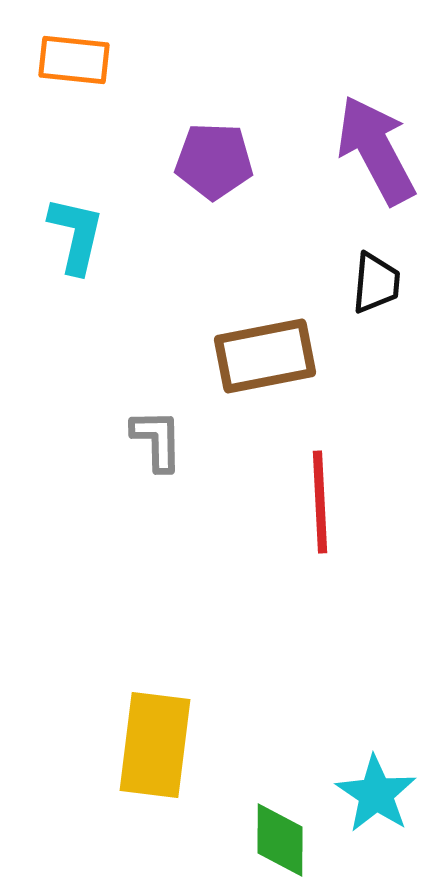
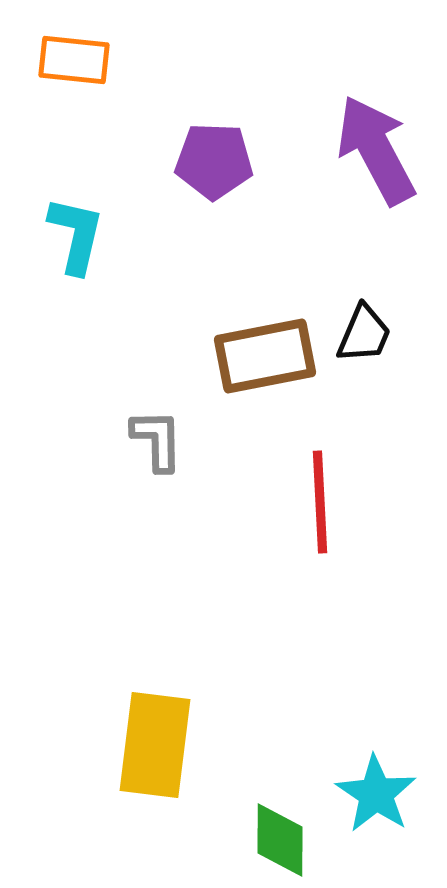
black trapezoid: moved 12 px left, 51 px down; rotated 18 degrees clockwise
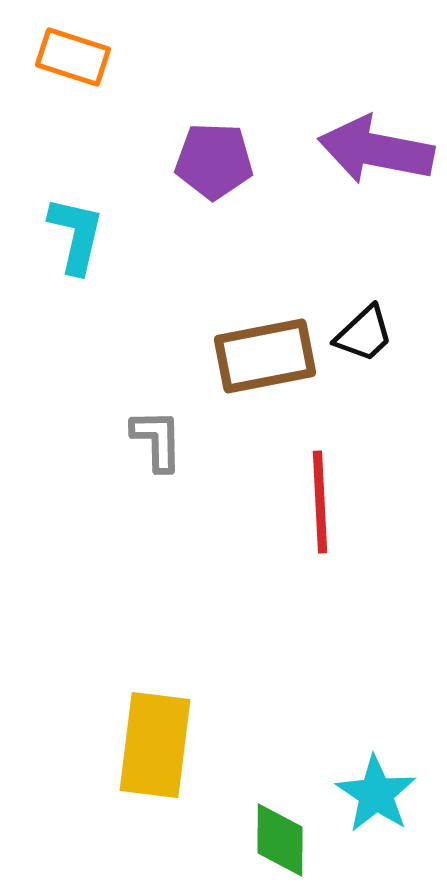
orange rectangle: moved 1 px left, 3 px up; rotated 12 degrees clockwise
purple arrow: rotated 51 degrees counterclockwise
black trapezoid: rotated 24 degrees clockwise
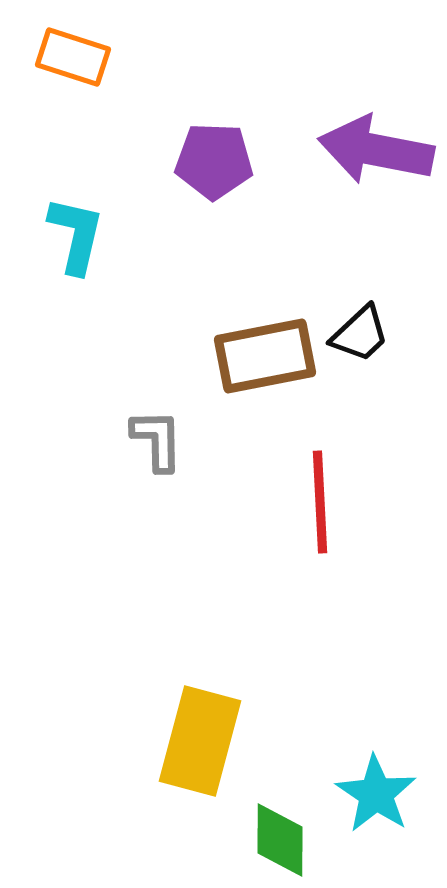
black trapezoid: moved 4 px left
yellow rectangle: moved 45 px right, 4 px up; rotated 8 degrees clockwise
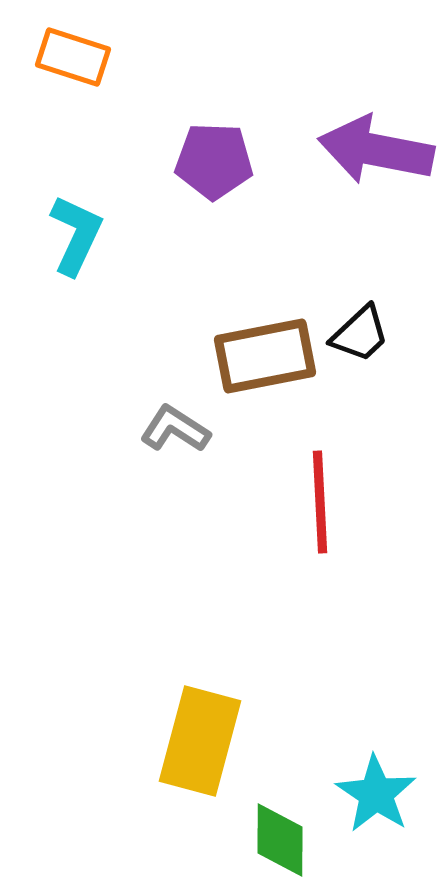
cyan L-shape: rotated 12 degrees clockwise
gray L-shape: moved 18 px right, 11 px up; rotated 56 degrees counterclockwise
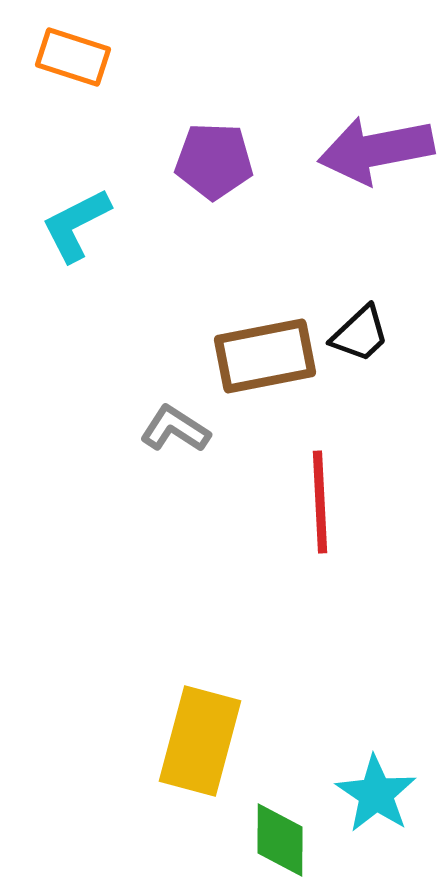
purple arrow: rotated 22 degrees counterclockwise
cyan L-shape: moved 10 px up; rotated 142 degrees counterclockwise
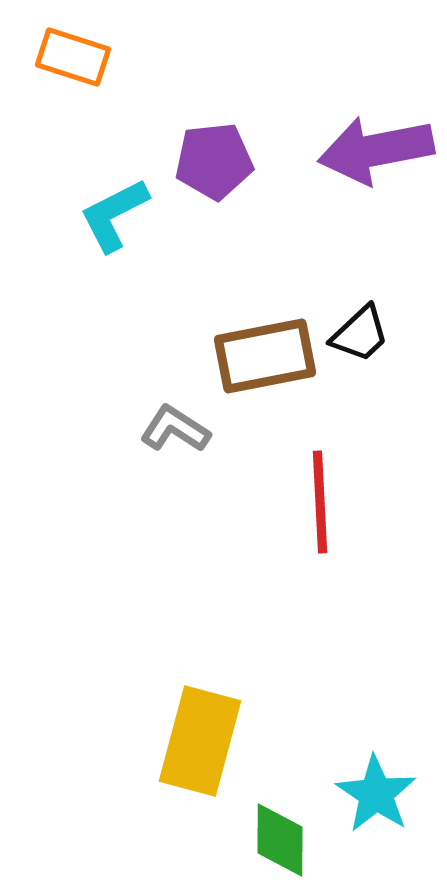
purple pentagon: rotated 8 degrees counterclockwise
cyan L-shape: moved 38 px right, 10 px up
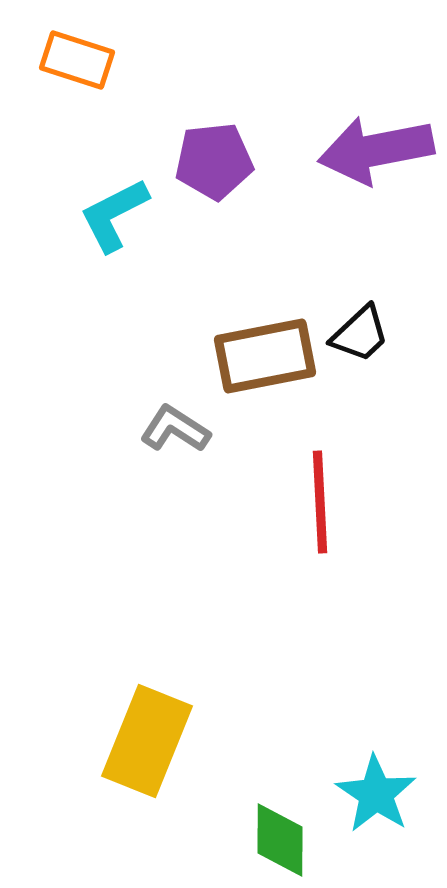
orange rectangle: moved 4 px right, 3 px down
yellow rectangle: moved 53 px left; rotated 7 degrees clockwise
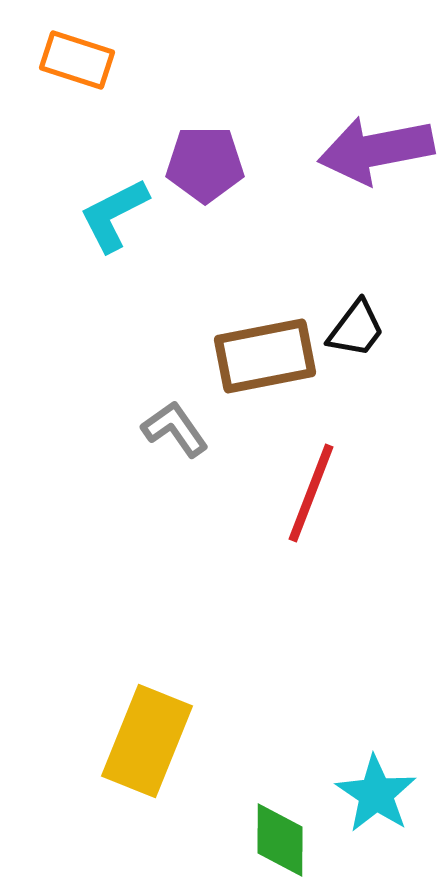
purple pentagon: moved 9 px left, 3 px down; rotated 6 degrees clockwise
black trapezoid: moved 4 px left, 5 px up; rotated 10 degrees counterclockwise
gray L-shape: rotated 22 degrees clockwise
red line: moved 9 px left, 9 px up; rotated 24 degrees clockwise
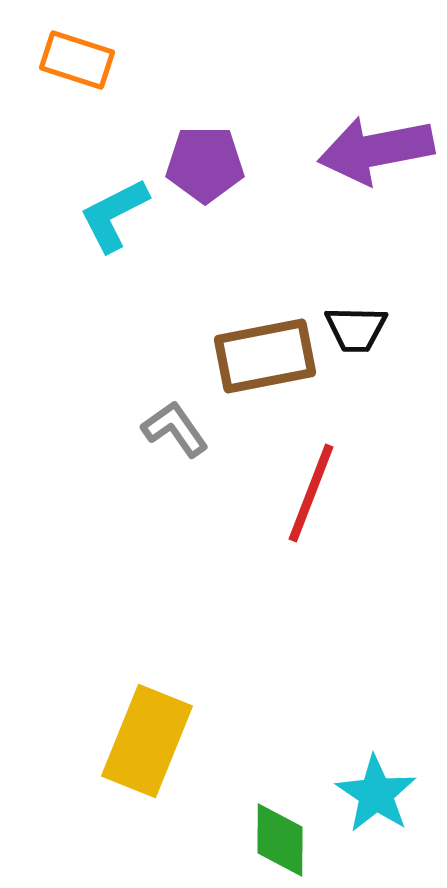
black trapezoid: rotated 54 degrees clockwise
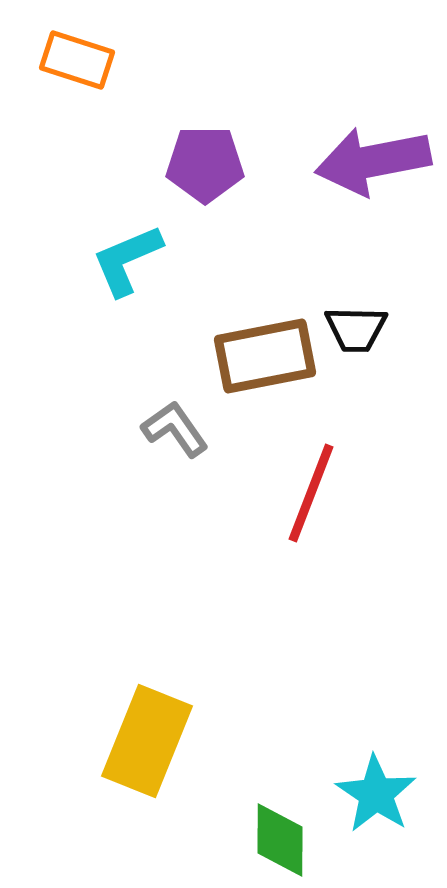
purple arrow: moved 3 px left, 11 px down
cyan L-shape: moved 13 px right, 45 px down; rotated 4 degrees clockwise
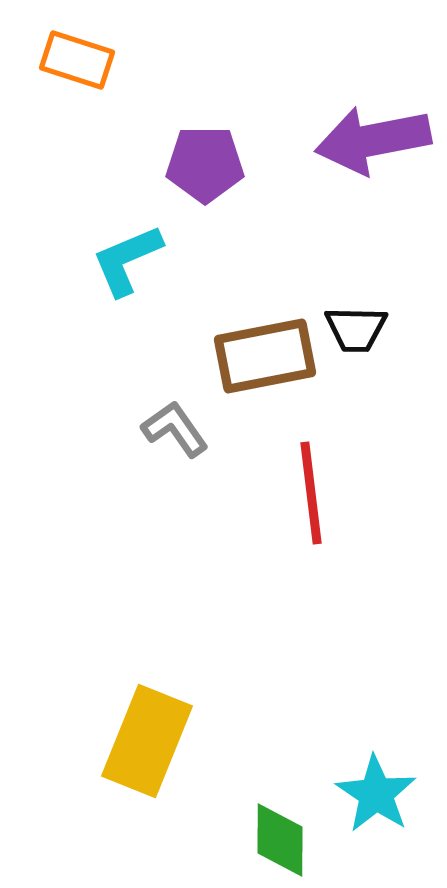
purple arrow: moved 21 px up
red line: rotated 28 degrees counterclockwise
